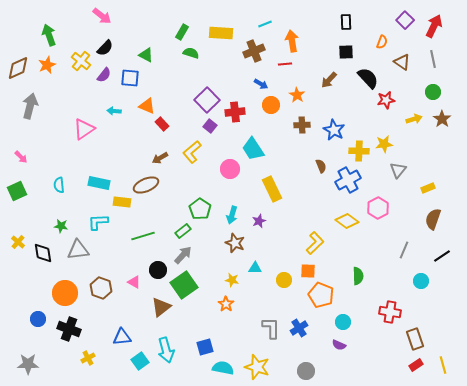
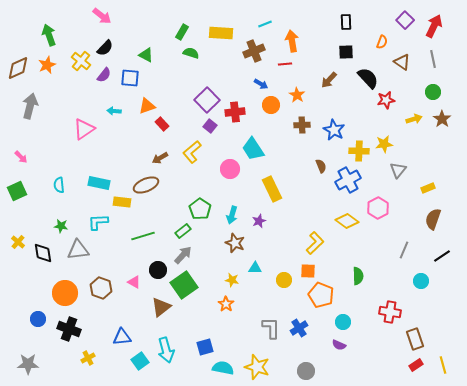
orange triangle at (147, 106): rotated 42 degrees counterclockwise
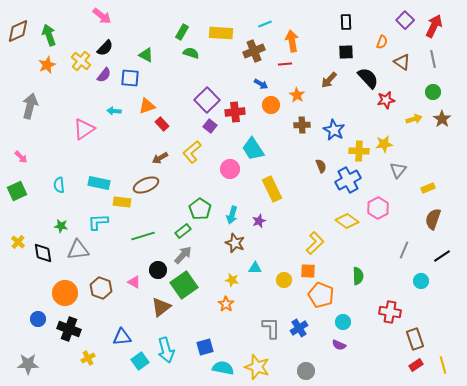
brown diamond at (18, 68): moved 37 px up
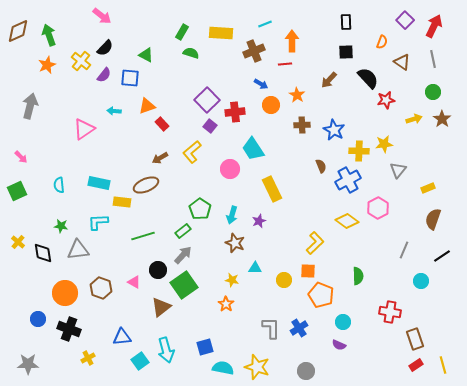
orange arrow at (292, 41): rotated 10 degrees clockwise
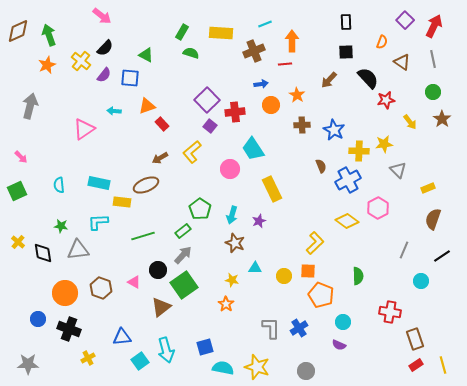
blue arrow at (261, 84): rotated 40 degrees counterclockwise
yellow arrow at (414, 119): moved 4 px left, 3 px down; rotated 70 degrees clockwise
gray triangle at (398, 170): rotated 24 degrees counterclockwise
yellow circle at (284, 280): moved 4 px up
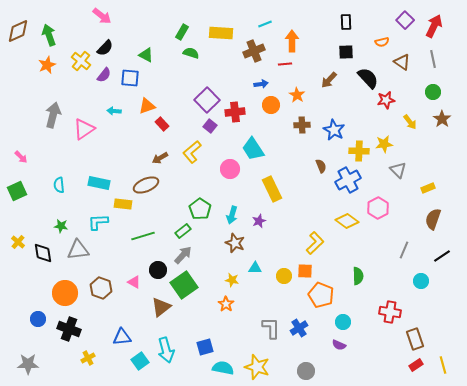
orange semicircle at (382, 42): rotated 56 degrees clockwise
gray arrow at (30, 106): moved 23 px right, 9 px down
yellow rectangle at (122, 202): moved 1 px right, 2 px down
orange square at (308, 271): moved 3 px left
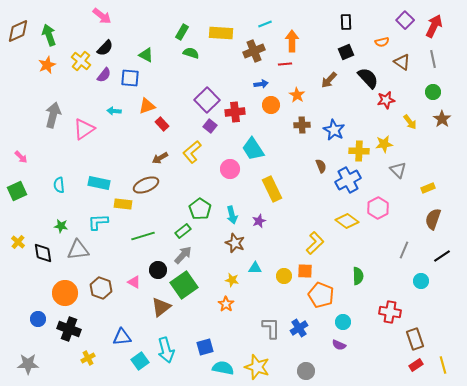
black square at (346, 52): rotated 21 degrees counterclockwise
cyan arrow at (232, 215): rotated 30 degrees counterclockwise
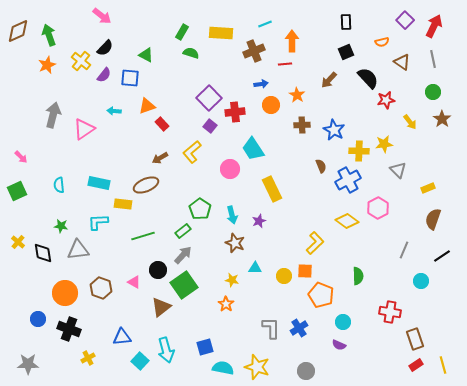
purple square at (207, 100): moved 2 px right, 2 px up
cyan square at (140, 361): rotated 12 degrees counterclockwise
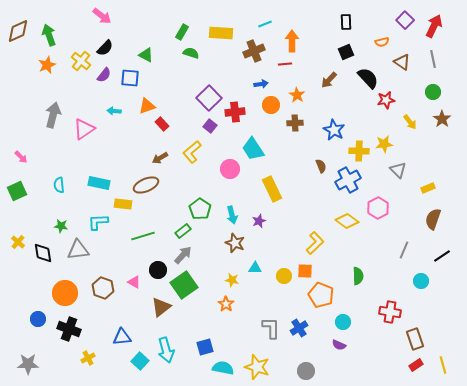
brown cross at (302, 125): moved 7 px left, 2 px up
brown hexagon at (101, 288): moved 2 px right
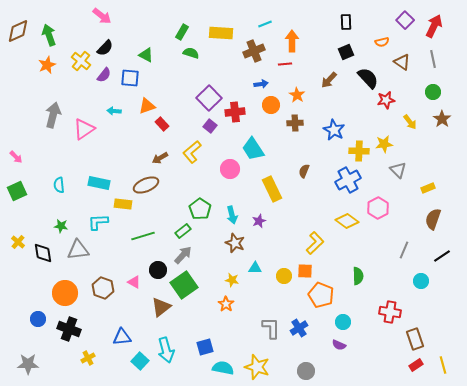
pink arrow at (21, 157): moved 5 px left
brown semicircle at (321, 166): moved 17 px left, 5 px down; rotated 136 degrees counterclockwise
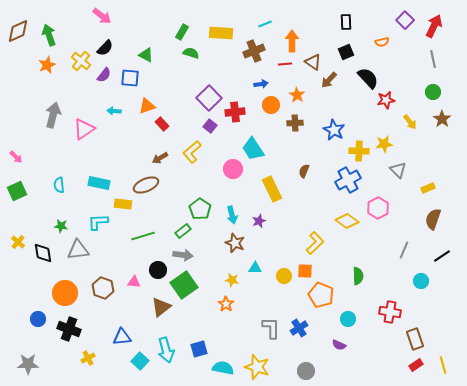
brown triangle at (402, 62): moved 89 px left
pink circle at (230, 169): moved 3 px right
gray arrow at (183, 255): rotated 54 degrees clockwise
pink triangle at (134, 282): rotated 24 degrees counterclockwise
cyan circle at (343, 322): moved 5 px right, 3 px up
blue square at (205, 347): moved 6 px left, 2 px down
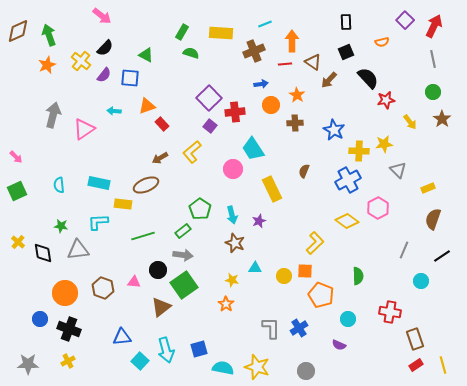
blue circle at (38, 319): moved 2 px right
yellow cross at (88, 358): moved 20 px left, 3 px down
